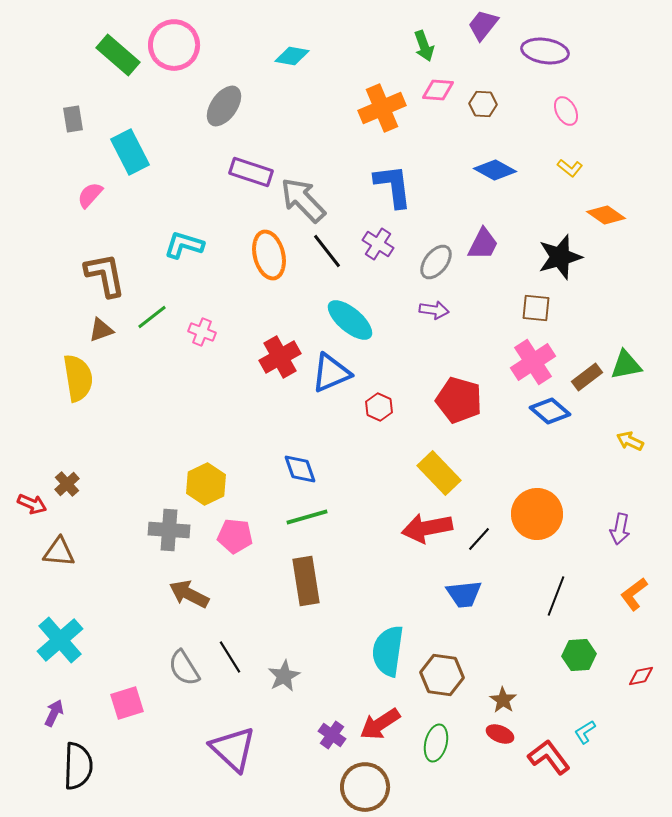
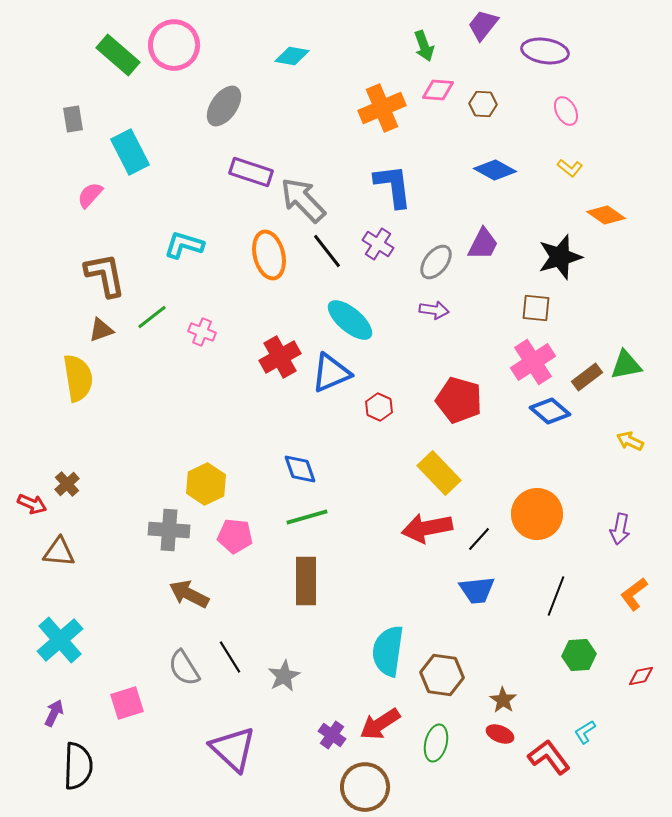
brown rectangle at (306, 581): rotated 9 degrees clockwise
blue trapezoid at (464, 594): moved 13 px right, 4 px up
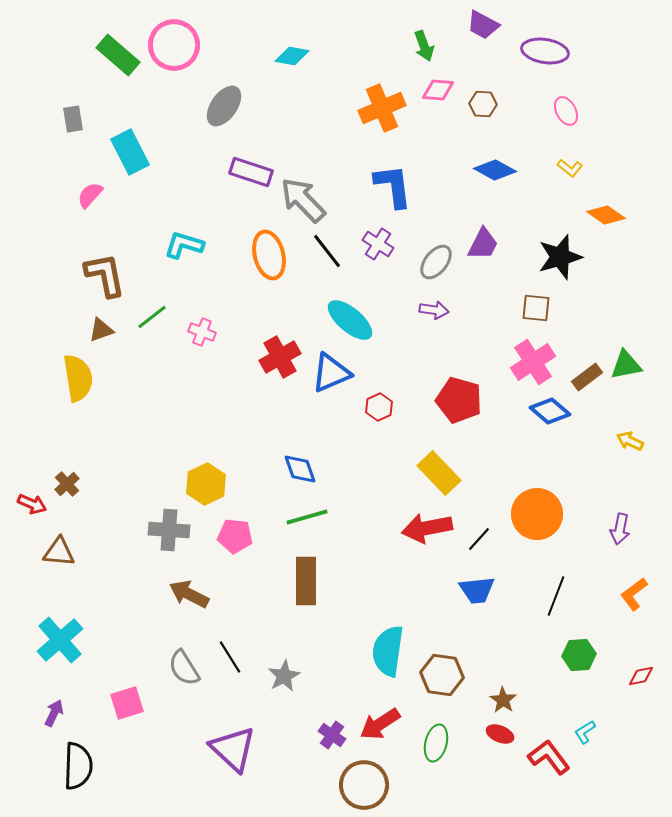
purple trapezoid at (483, 25): rotated 100 degrees counterclockwise
red hexagon at (379, 407): rotated 12 degrees clockwise
brown circle at (365, 787): moved 1 px left, 2 px up
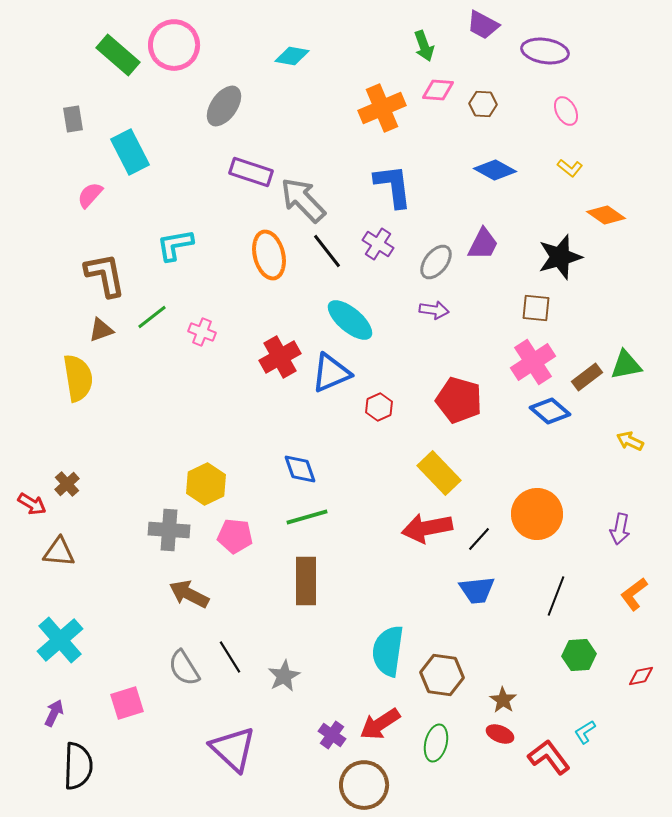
cyan L-shape at (184, 245): moved 9 px left; rotated 27 degrees counterclockwise
red arrow at (32, 504): rotated 8 degrees clockwise
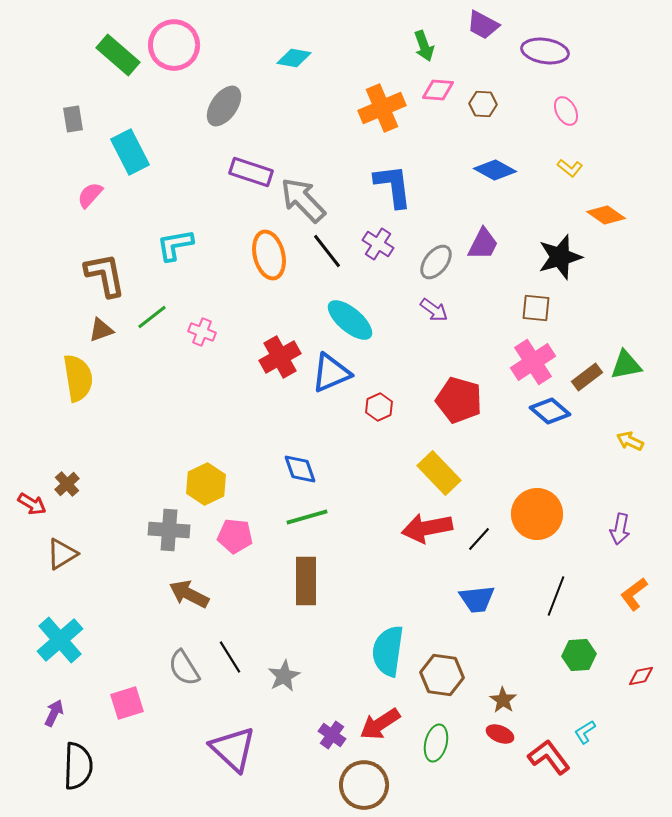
cyan diamond at (292, 56): moved 2 px right, 2 px down
purple arrow at (434, 310): rotated 28 degrees clockwise
brown triangle at (59, 552): moved 3 px right, 2 px down; rotated 36 degrees counterclockwise
blue trapezoid at (477, 590): moved 9 px down
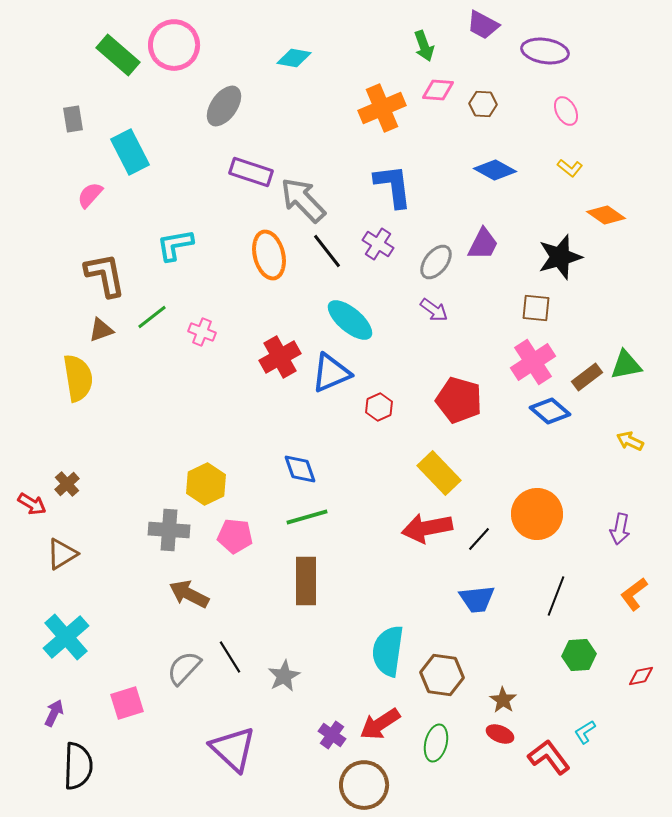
cyan cross at (60, 640): moved 6 px right, 3 px up
gray semicircle at (184, 668): rotated 75 degrees clockwise
